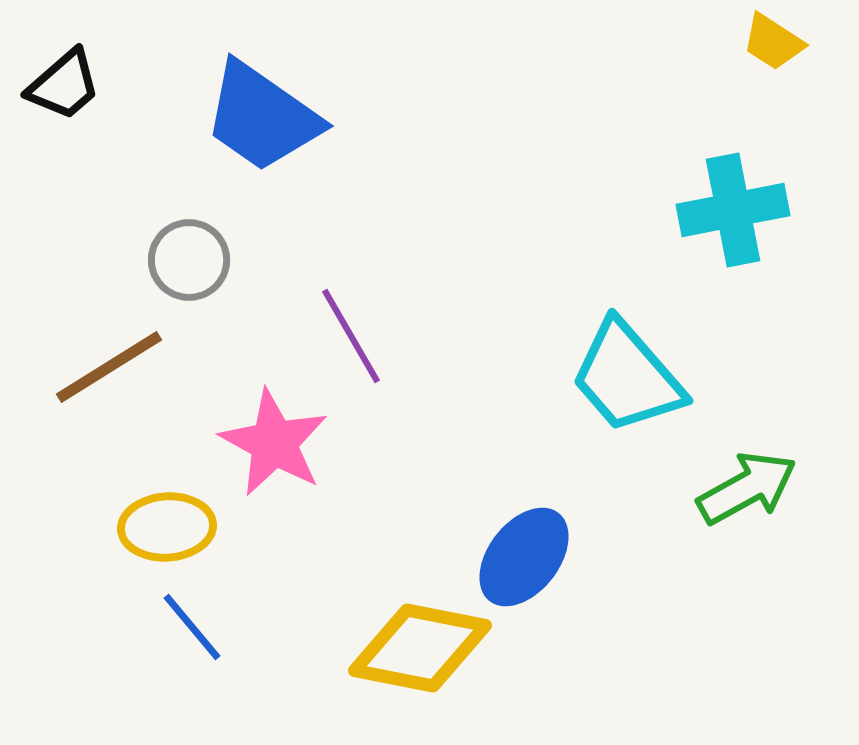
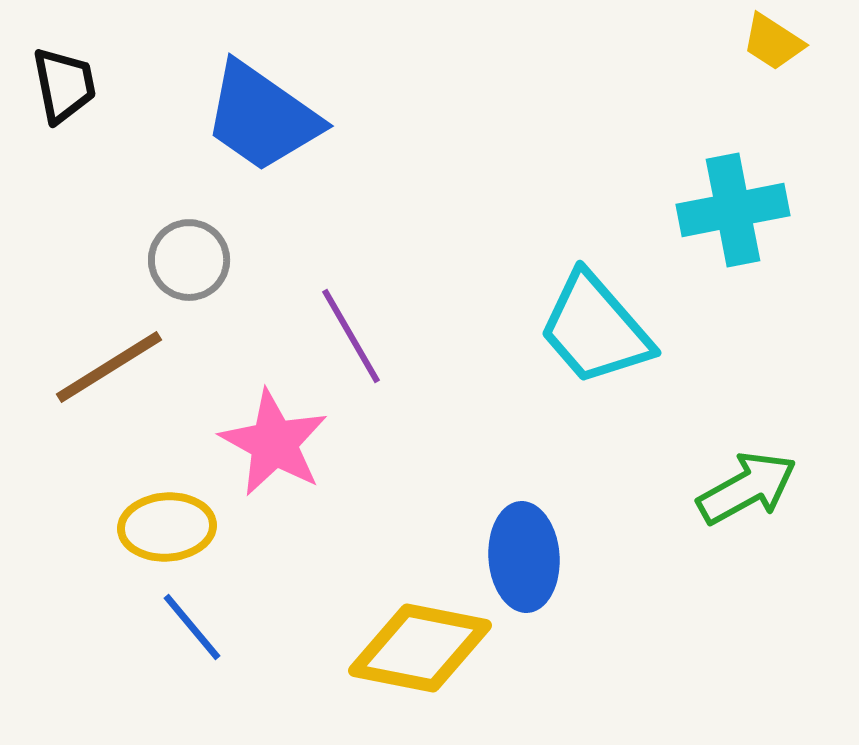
black trapezoid: rotated 60 degrees counterclockwise
cyan trapezoid: moved 32 px left, 48 px up
blue ellipse: rotated 42 degrees counterclockwise
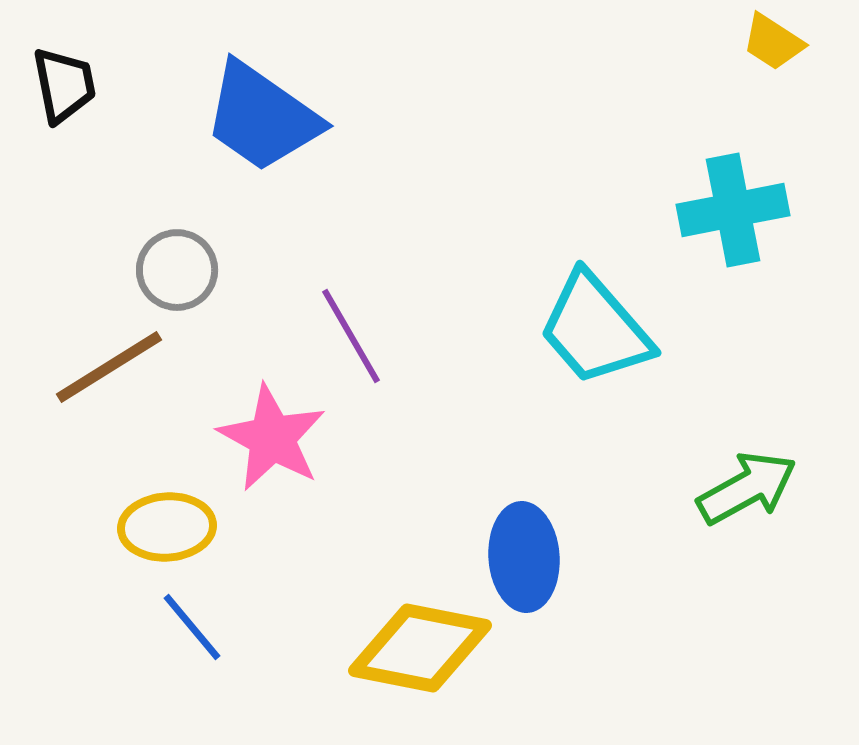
gray circle: moved 12 px left, 10 px down
pink star: moved 2 px left, 5 px up
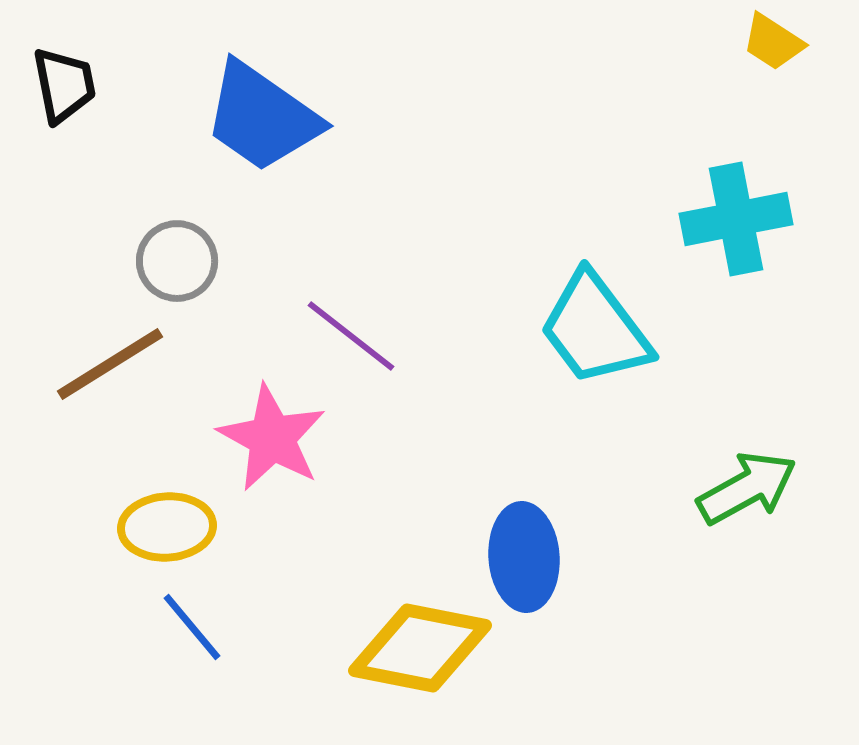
cyan cross: moved 3 px right, 9 px down
gray circle: moved 9 px up
cyan trapezoid: rotated 4 degrees clockwise
purple line: rotated 22 degrees counterclockwise
brown line: moved 1 px right, 3 px up
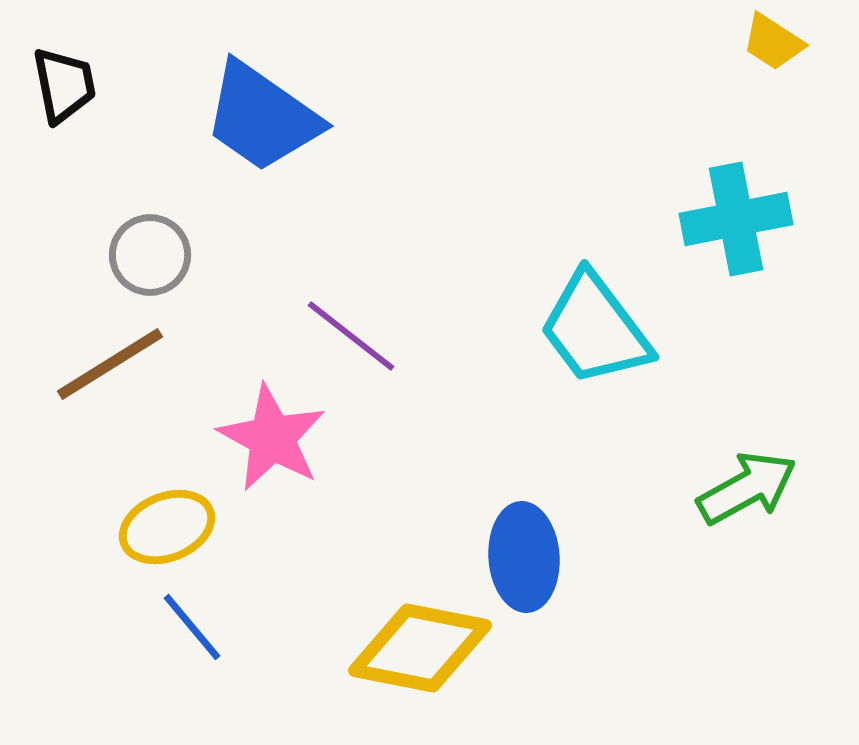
gray circle: moved 27 px left, 6 px up
yellow ellipse: rotated 18 degrees counterclockwise
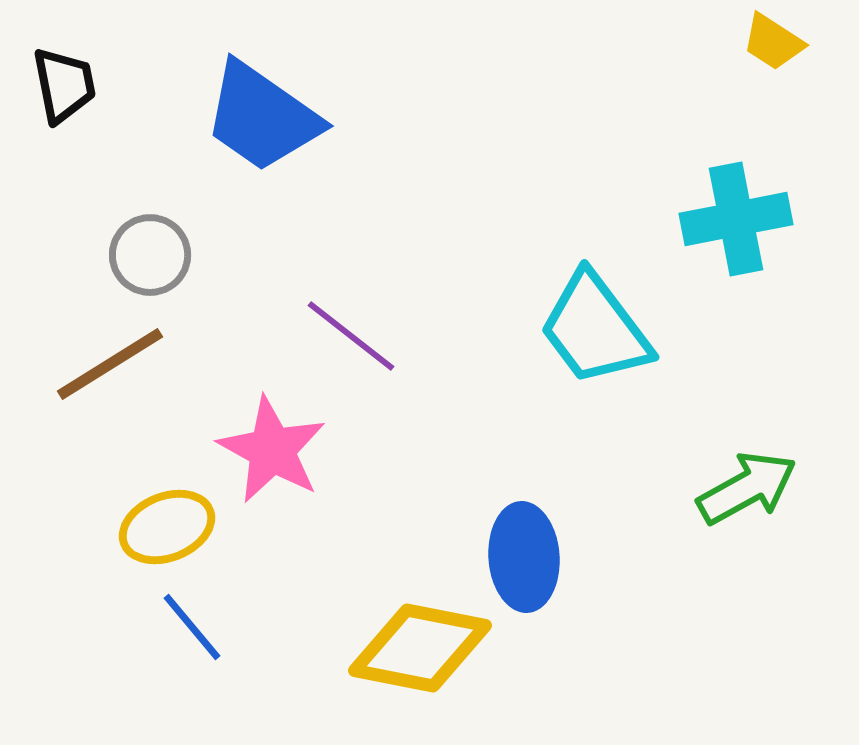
pink star: moved 12 px down
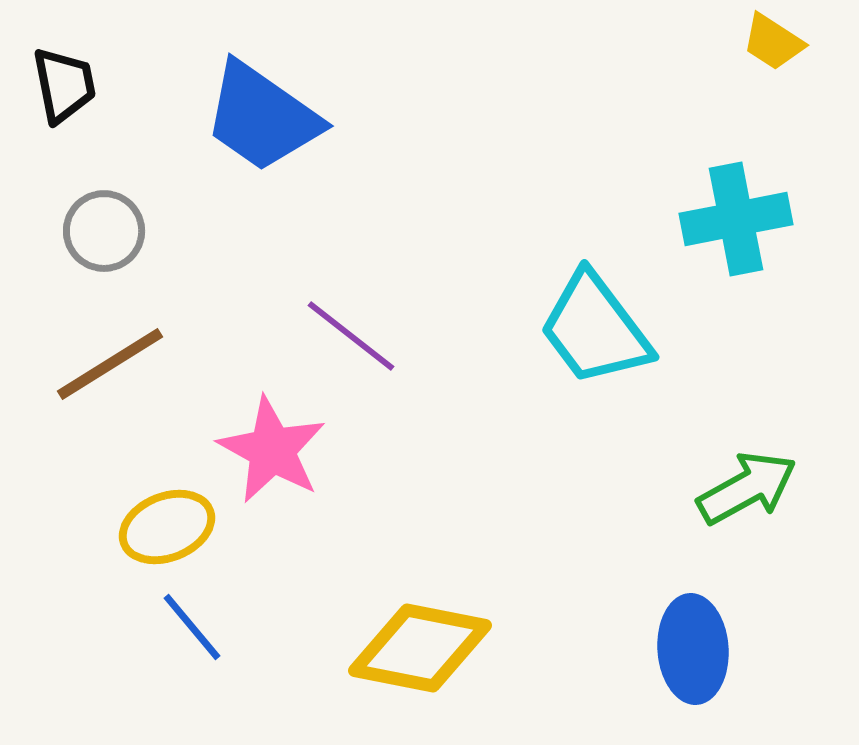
gray circle: moved 46 px left, 24 px up
blue ellipse: moved 169 px right, 92 px down
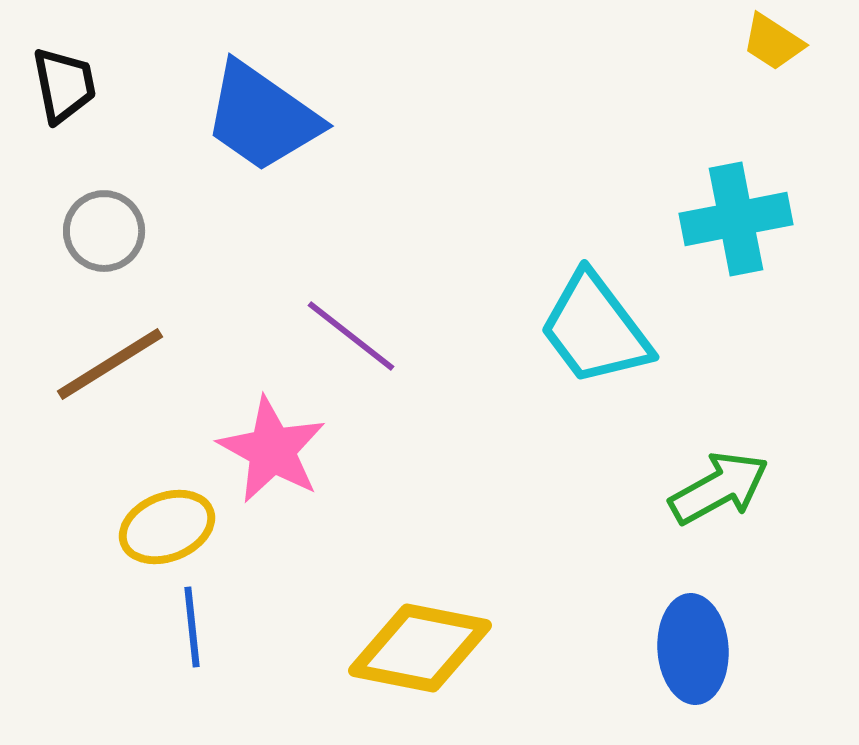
green arrow: moved 28 px left
blue line: rotated 34 degrees clockwise
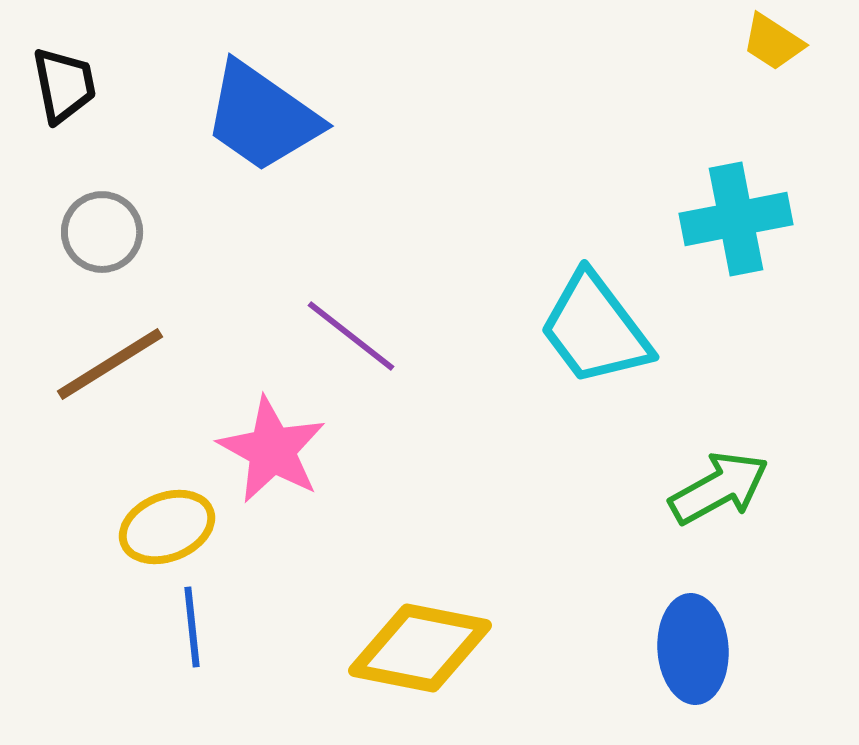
gray circle: moved 2 px left, 1 px down
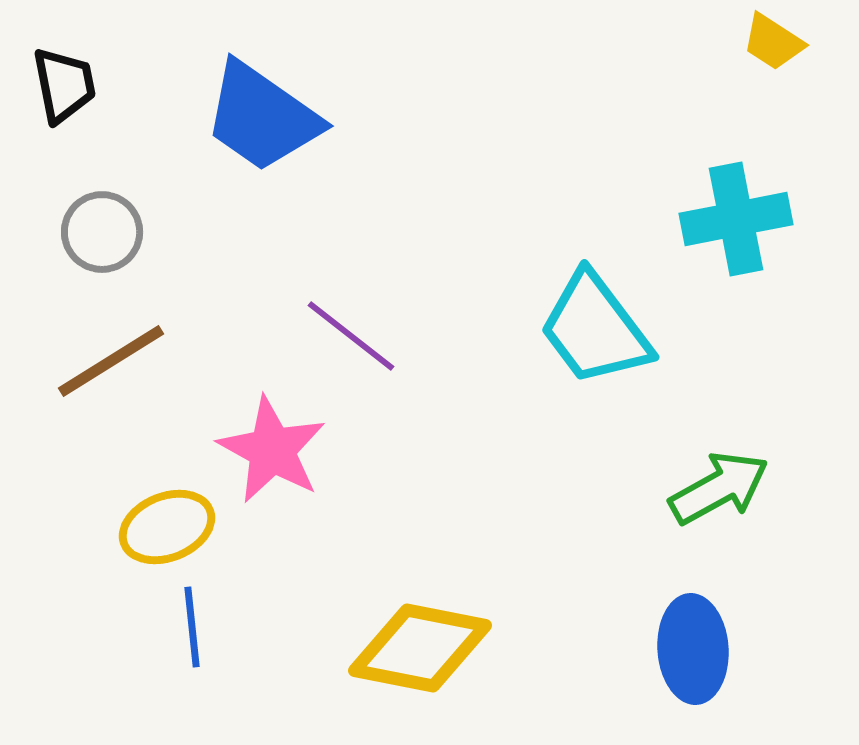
brown line: moved 1 px right, 3 px up
